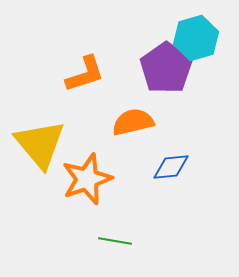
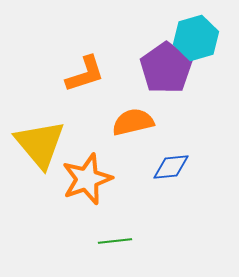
green line: rotated 16 degrees counterclockwise
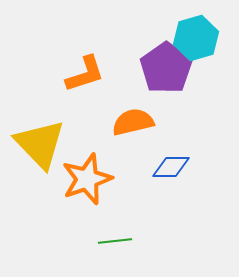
yellow triangle: rotated 4 degrees counterclockwise
blue diamond: rotated 6 degrees clockwise
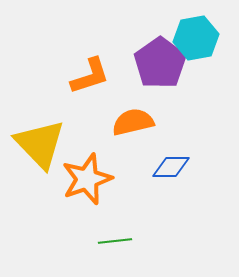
cyan hexagon: rotated 6 degrees clockwise
purple pentagon: moved 6 px left, 5 px up
orange L-shape: moved 5 px right, 2 px down
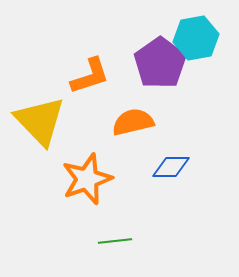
yellow triangle: moved 23 px up
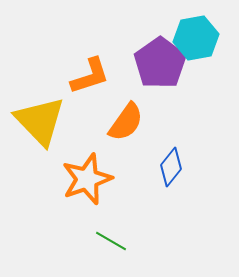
orange semicircle: moved 7 px left; rotated 138 degrees clockwise
blue diamond: rotated 51 degrees counterclockwise
green line: moved 4 px left; rotated 36 degrees clockwise
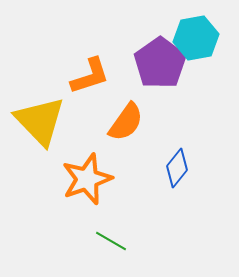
blue diamond: moved 6 px right, 1 px down
